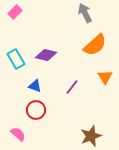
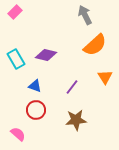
gray arrow: moved 2 px down
brown star: moved 15 px left, 16 px up; rotated 15 degrees clockwise
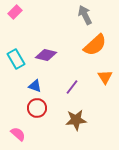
red circle: moved 1 px right, 2 px up
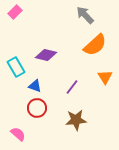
gray arrow: rotated 18 degrees counterclockwise
cyan rectangle: moved 8 px down
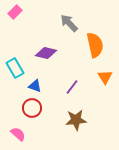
gray arrow: moved 16 px left, 8 px down
orange semicircle: rotated 60 degrees counterclockwise
purple diamond: moved 2 px up
cyan rectangle: moved 1 px left, 1 px down
red circle: moved 5 px left
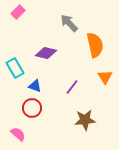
pink rectangle: moved 3 px right
brown star: moved 9 px right
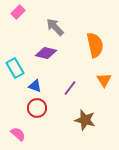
gray arrow: moved 14 px left, 4 px down
orange triangle: moved 1 px left, 3 px down
purple line: moved 2 px left, 1 px down
red circle: moved 5 px right
brown star: rotated 20 degrees clockwise
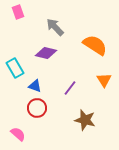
pink rectangle: rotated 64 degrees counterclockwise
orange semicircle: rotated 45 degrees counterclockwise
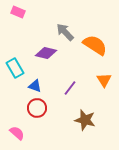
pink rectangle: rotated 48 degrees counterclockwise
gray arrow: moved 10 px right, 5 px down
pink semicircle: moved 1 px left, 1 px up
